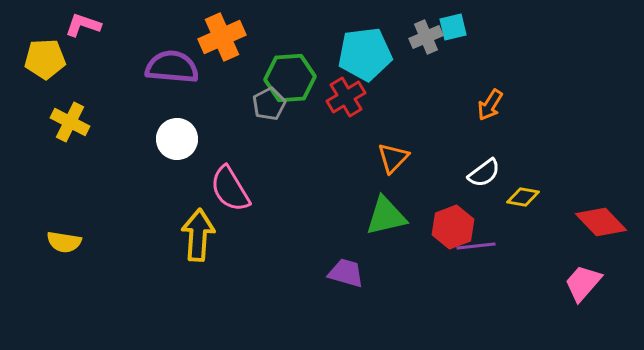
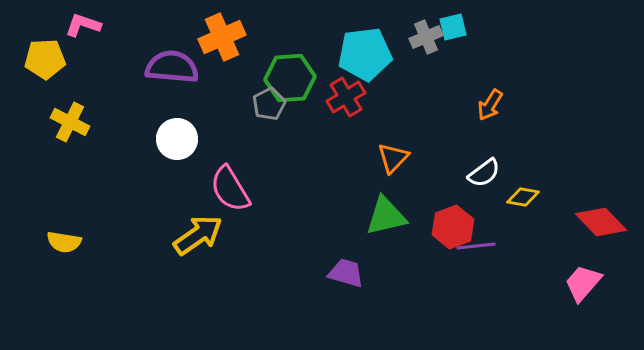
yellow arrow: rotated 51 degrees clockwise
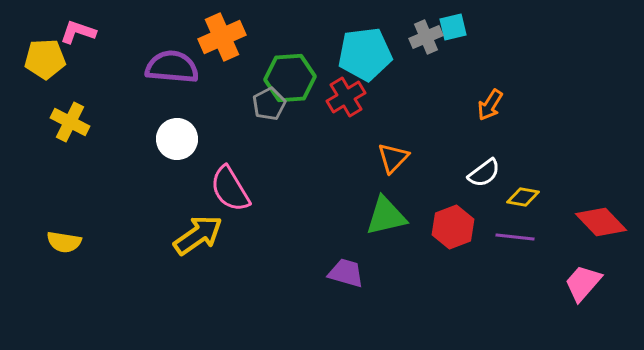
pink L-shape: moved 5 px left, 7 px down
purple line: moved 39 px right, 9 px up; rotated 12 degrees clockwise
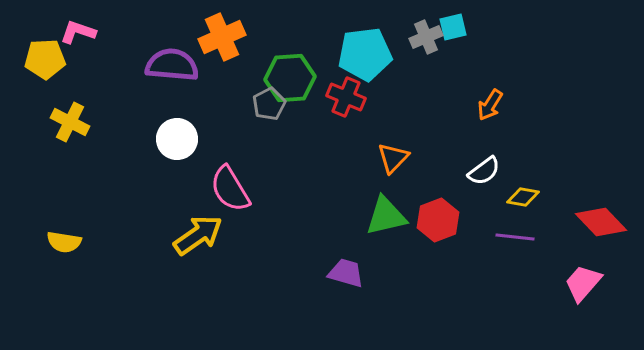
purple semicircle: moved 2 px up
red cross: rotated 36 degrees counterclockwise
white semicircle: moved 2 px up
red hexagon: moved 15 px left, 7 px up
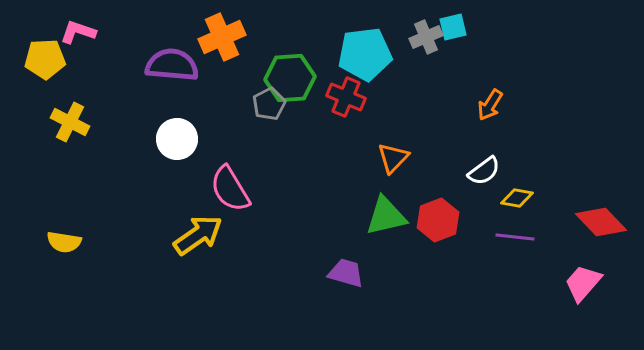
yellow diamond: moved 6 px left, 1 px down
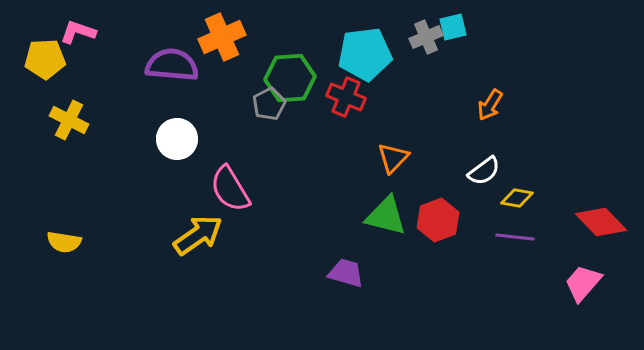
yellow cross: moved 1 px left, 2 px up
green triangle: rotated 27 degrees clockwise
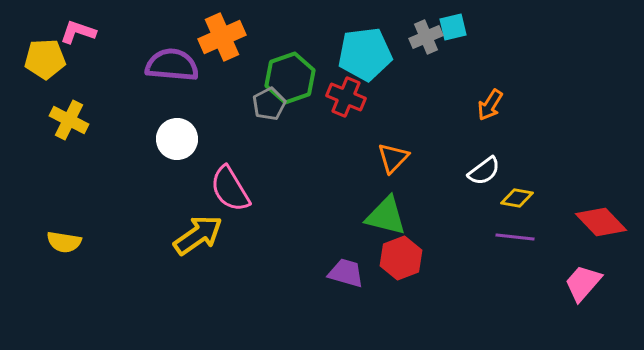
green hexagon: rotated 15 degrees counterclockwise
red hexagon: moved 37 px left, 38 px down
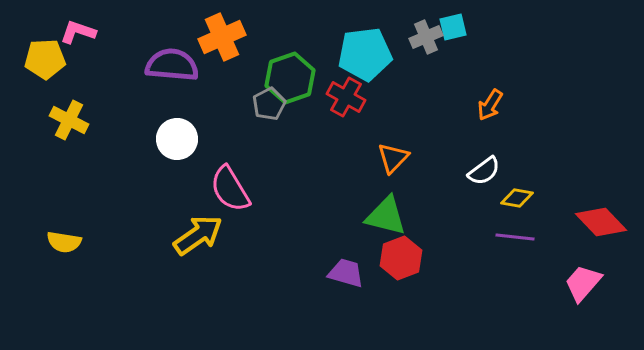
red cross: rotated 6 degrees clockwise
